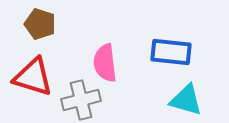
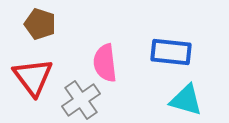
red triangle: rotated 36 degrees clockwise
gray cross: rotated 21 degrees counterclockwise
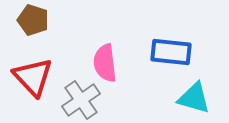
brown pentagon: moved 7 px left, 4 px up
red triangle: rotated 6 degrees counterclockwise
cyan triangle: moved 8 px right, 2 px up
